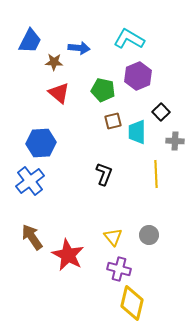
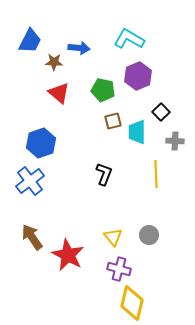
blue hexagon: rotated 16 degrees counterclockwise
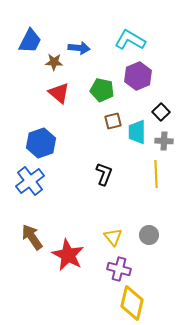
cyan L-shape: moved 1 px right, 1 px down
green pentagon: moved 1 px left
gray cross: moved 11 px left
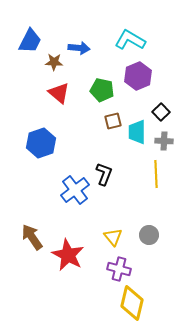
blue cross: moved 45 px right, 9 px down
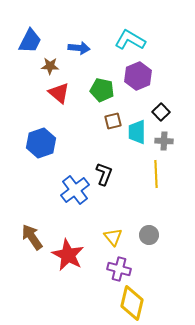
brown star: moved 4 px left, 4 px down
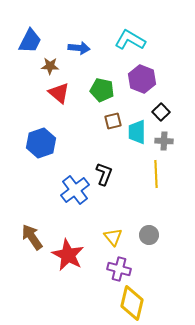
purple hexagon: moved 4 px right, 3 px down; rotated 16 degrees counterclockwise
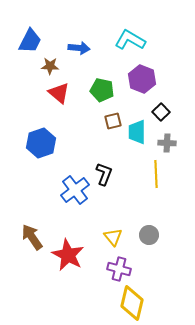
gray cross: moved 3 px right, 2 px down
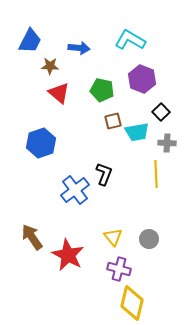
cyan trapezoid: rotated 100 degrees counterclockwise
gray circle: moved 4 px down
